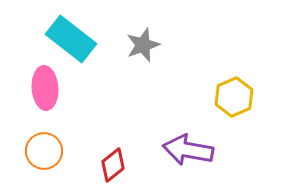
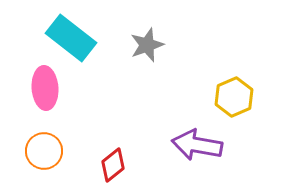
cyan rectangle: moved 1 px up
gray star: moved 4 px right
purple arrow: moved 9 px right, 5 px up
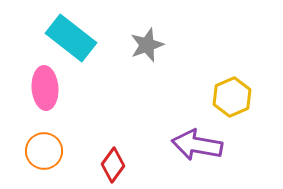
yellow hexagon: moved 2 px left
red diamond: rotated 16 degrees counterclockwise
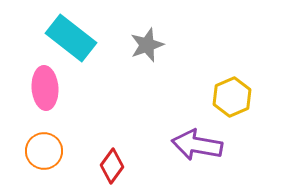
red diamond: moved 1 px left, 1 px down
